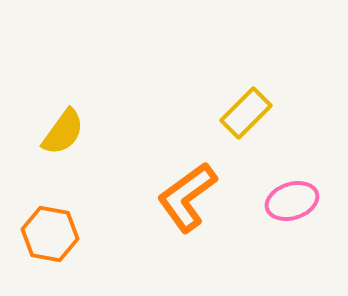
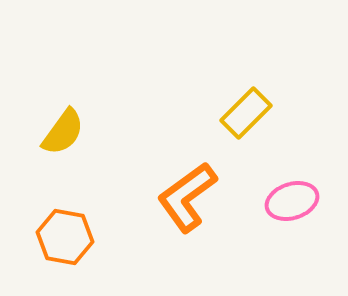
orange hexagon: moved 15 px right, 3 px down
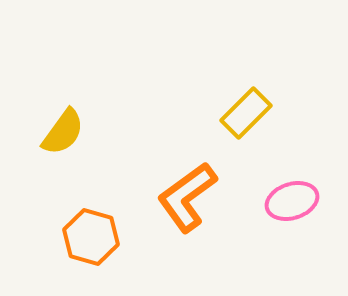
orange hexagon: moved 26 px right; rotated 6 degrees clockwise
